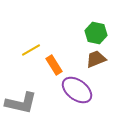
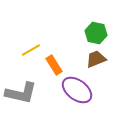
gray L-shape: moved 10 px up
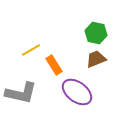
purple ellipse: moved 2 px down
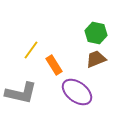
yellow line: rotated 24 degrees counterclockwise
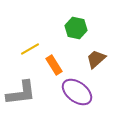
green hexagon: moved 20 px left, 5 px up
yellow line: moved 1 px left, 1 px up; rotated 24 degrees clockwise
brown trapezoid: rotated 20 degrees counterclockwise
gray L-shape: rotated 20 degrees counterclockwise
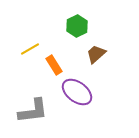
green hexagon: moved 1 px right, 2 px up; rotated 20 degrees clockwise
brown trapezoid: moved 5 px up
gray L-shape: moved 12 px right, 18 px down
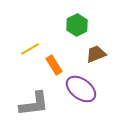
green hexagon: moved 1 px up
brown trapezoid: rotated 20 degrees clockwise
purple ellipse: moved 4 px right, 3 px up
gray L-shape: moved 1 px right, 7 px up
